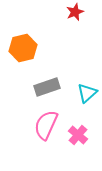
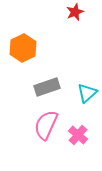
orange hexagon: rotated 12 degrees counterclockwise
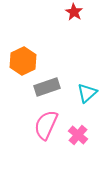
red star: moved 1 px left; rotated 18 degrees counterclockwise
orange hexagon: moved 13 px down
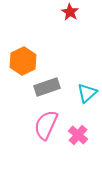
red star: moved 4 px left
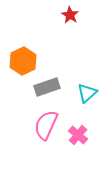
red star: moved 3 px down
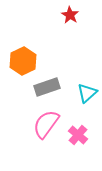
pink semicircle: moved 1 px up; rotated 12 degrees clockwise
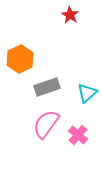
orange hexagon: moved 3 px left, 2 px up
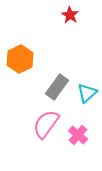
gray rectangle: moved 10 px right; rotated 35 degrees counterclockwise
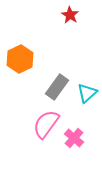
pink cross: moved 4 px left, 3 px down
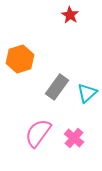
orange hexagon: rotated 8 degrees clockwise
pink semicircle: moved 8 px left, 9 px down
